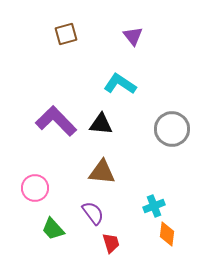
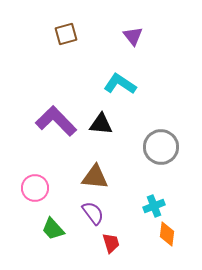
gray circle: moved 11 px left, 18 px down
brown triangle: moved 7 px left, 5 px down
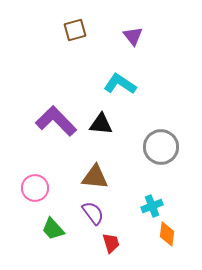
brown square: moved 9 px right, 4 px up
cyan cross: moved 2 px left
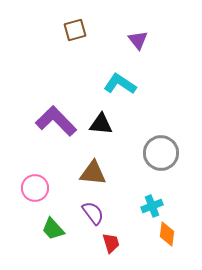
purple triangle: moved 5 px right, 4 px down
gray circle: moved 6 px down
brown triangle: moved 2 px left, 4 px up
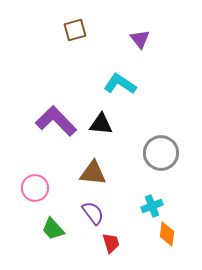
purple triangle: moved 2 px right, 1 px up
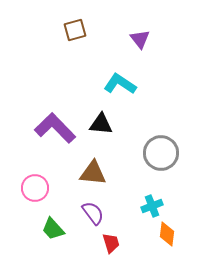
purple L-shape: moved 1 px left, 7 px down
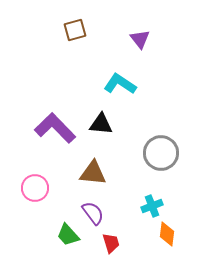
green trapezoid: moved 15 px right, 6 px down
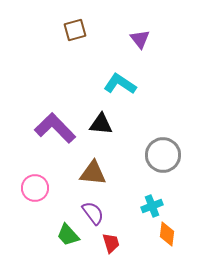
gray circle: moved 2 px right, 2 px down
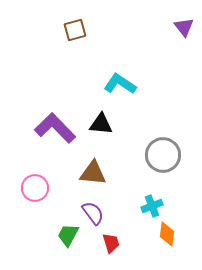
purple triangle: moved 44 px right, 12 px up
green trapezoid: rotated 70 degrees clockwise
